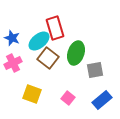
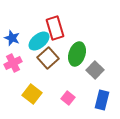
green ellipse: moved 1 px right, 1 px down
brown square: rotated 10 degrees clockwise
gray square: rotated 36 degrees counterclockwise
yellow square: rotated 18 degrees clockwise
blue rectangle: rotated 36 degrees counterclockwise
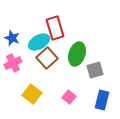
cyan ellipse: moved 1 px down; rotated 10 degrees clockwise
brown square: moved 1 px left
gray square: rotated 30 degrees clockwise
pink square: moved 1 px right, 1 px up
